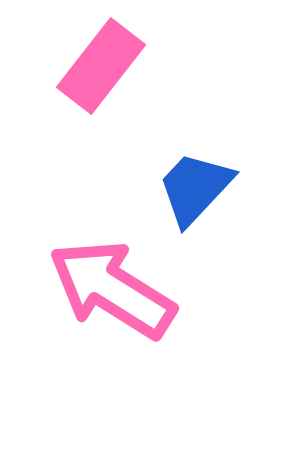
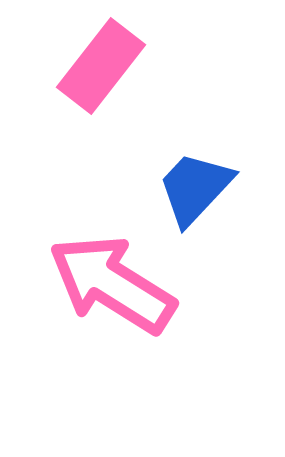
pink arrow: moved 5 px up
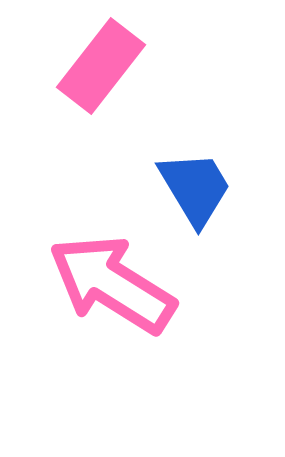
blue trapezoid: rotated 106 degrees clockwise
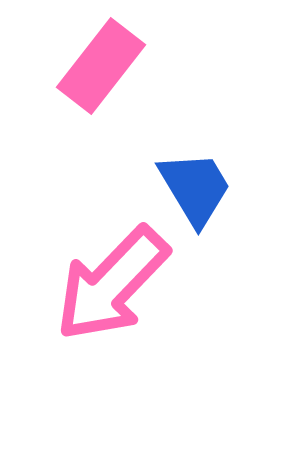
pink arrow: rotated 78 degrees counterclockwise
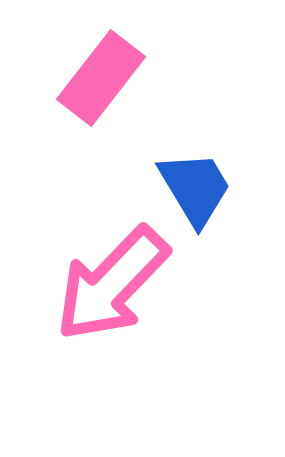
pink rectangle: moved 12 px down
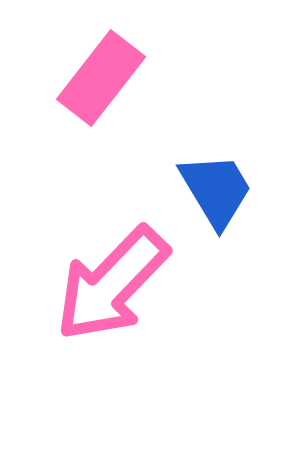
blue trapezoid: moved 21 px right, 2 px down
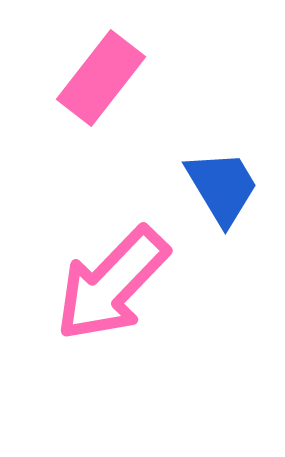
blue trapezoid: moved 6 px right, 3 px up
